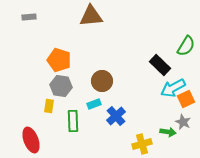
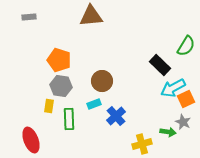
green rectangle: moved 4 px left, 2 px up
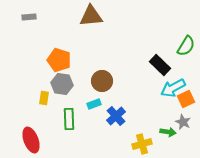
gray hexagon: moved 1 px right, 2 px up
yellow rectangle: moved 5 px left, 8 px up
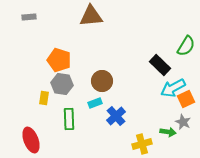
cyan rectangle: moved 1 px right, 1 px up
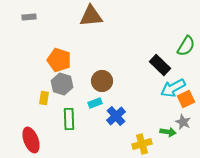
gray hexagon: rotated 10 degrees clockwise
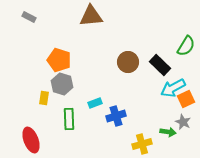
gray rectangle: rotated 32 degrees clockwise
brown circle: moved 26 px right, 19 px up
blue cross: rotated 24 degrees clockwise
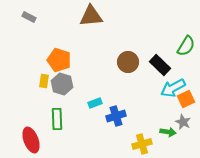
yellow rectangle: moved 17 px up
green rectangle: moved 12 px left
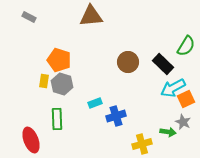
black rectangle: moved 3 px right, 1 px up
